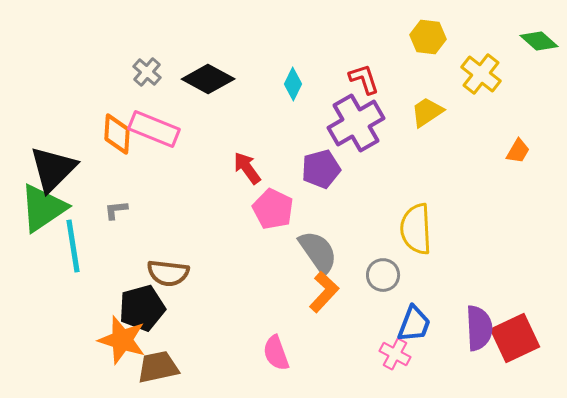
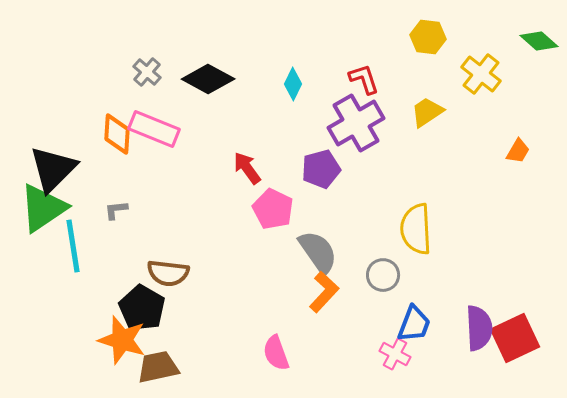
black pentagon: rotated 27 degrees counterclockwise
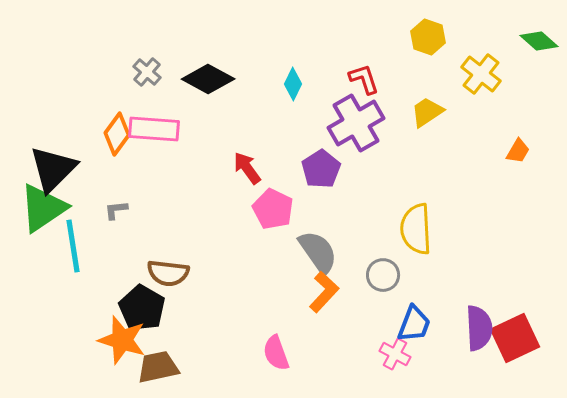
yellow hexagon: rotated 12 degrees clockwise
pink rectangle: rotated 18 degrees counterclockwise
orange diamond: rotated 33 degrees clockwise
purple pentagon: rotated 18 degrees counterclockwise
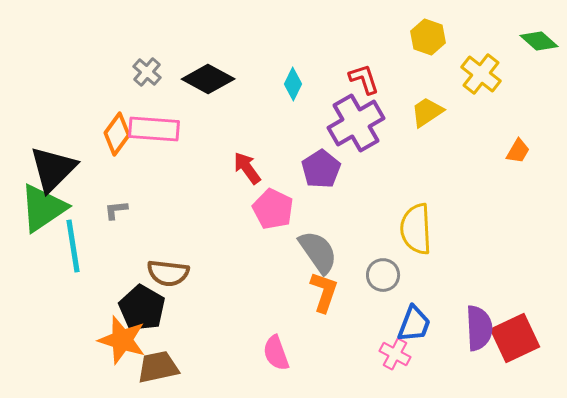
orange L-shape: rotated 24 degrees counterclockwise
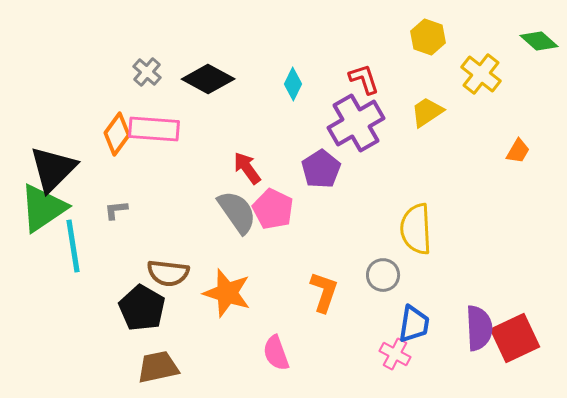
gray semicircle: moved 81 px left, 40 px up
blue trapezoid: rotated 12 degrees counterclockwise
orange star: moved 105 px right, 47 px up
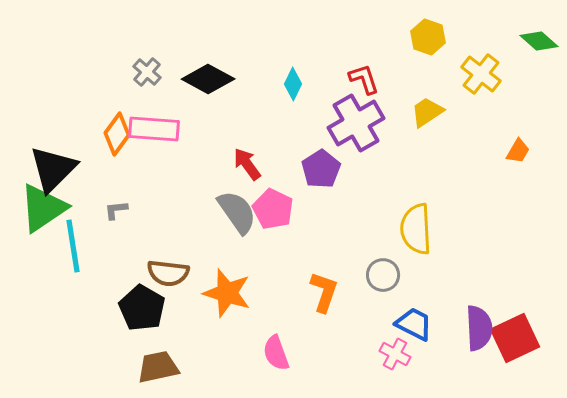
red arrow: moved 4 px up
blue trapezoid: rotated 72 degrees counterclockwise
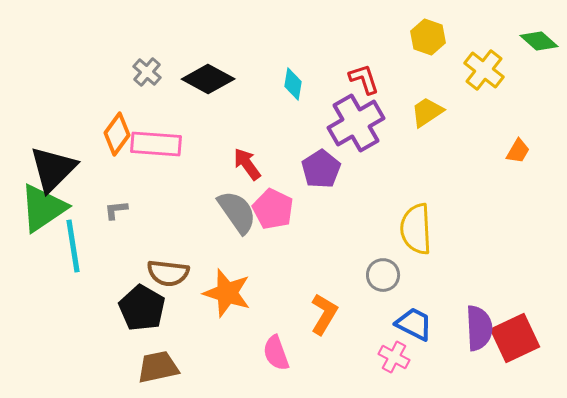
yellow cross: moved 3 px right, 4 px up
cyan diamond: rotated 16 degrees counterclockwise
pink rectangle: moved 2 px right, 15 px down
orange L-shape: moved 22 px down; rotated 12 degrees clockwise
pink cross: moved 1 px left, 3 px down
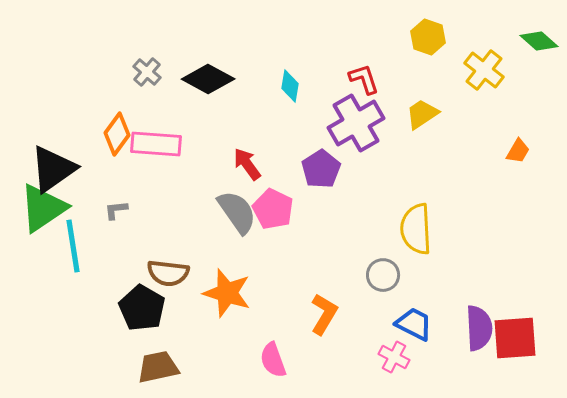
cyan diamond: moved 3 px left, 2 px down
yellow trapezoid: moved 5 px left, 2 px down
black triangle: rotated 10 degrees clockwise
red square: rotated 21 degrees clockwise
pink semicircle: moved 3 px left, 7 px down
